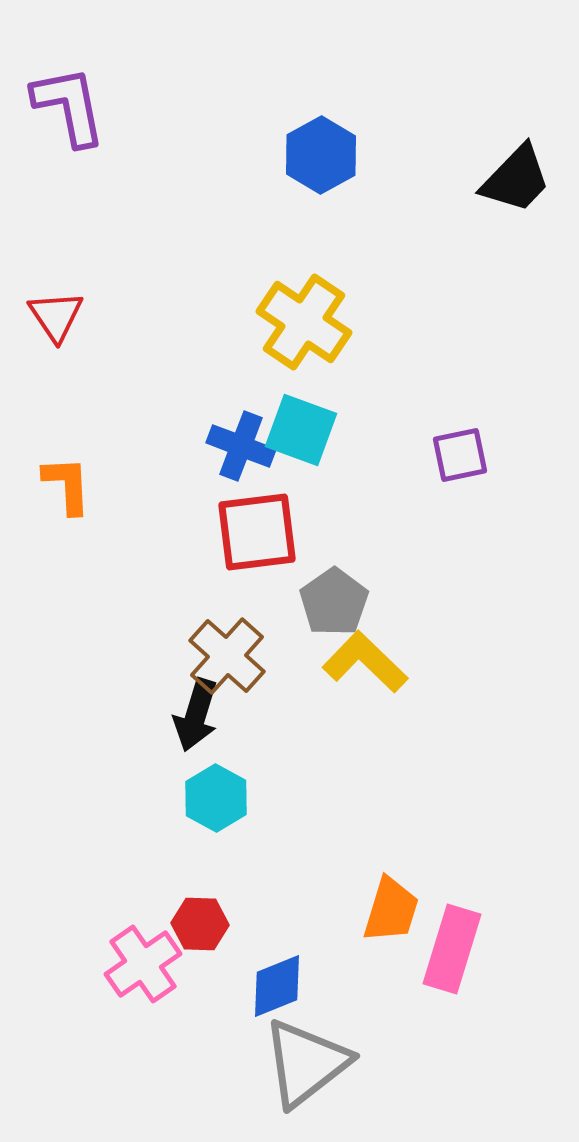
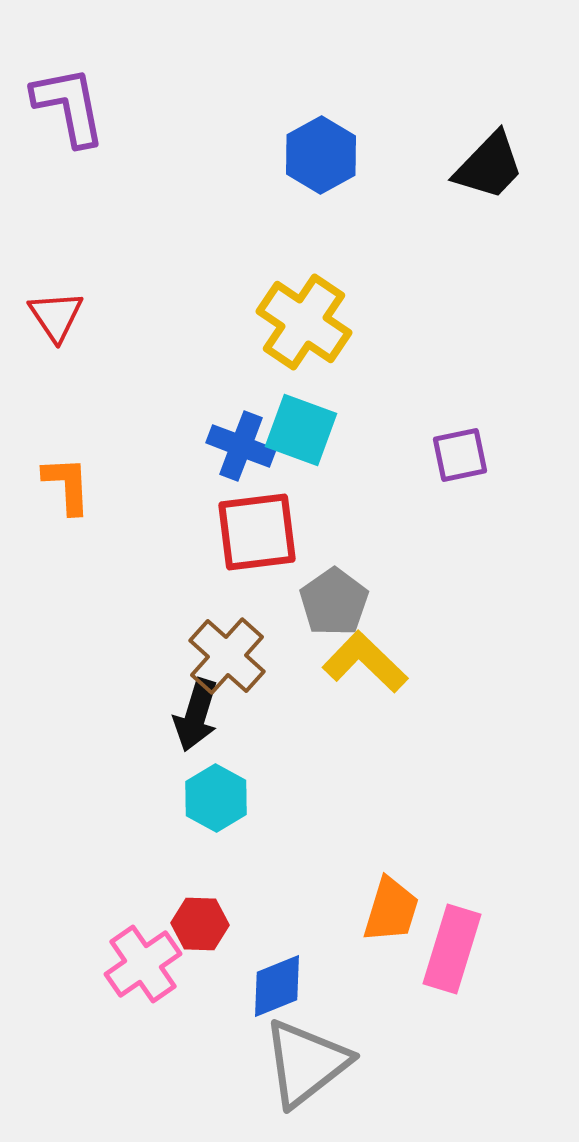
black trapezoid: moved 27 px left, 13 px up
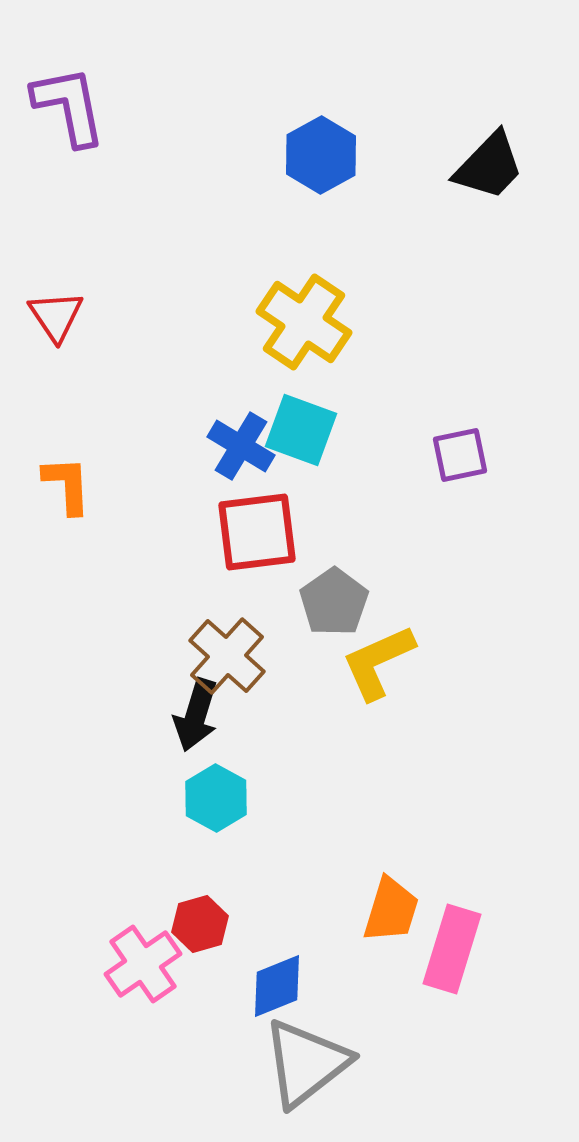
blue cross: rotated 10 degrees clockwise
yellow L-shape: moved 13 px right; rotated 68 degrees counterclockwise
red hexagon: rotated 18 degrees counterclockwise
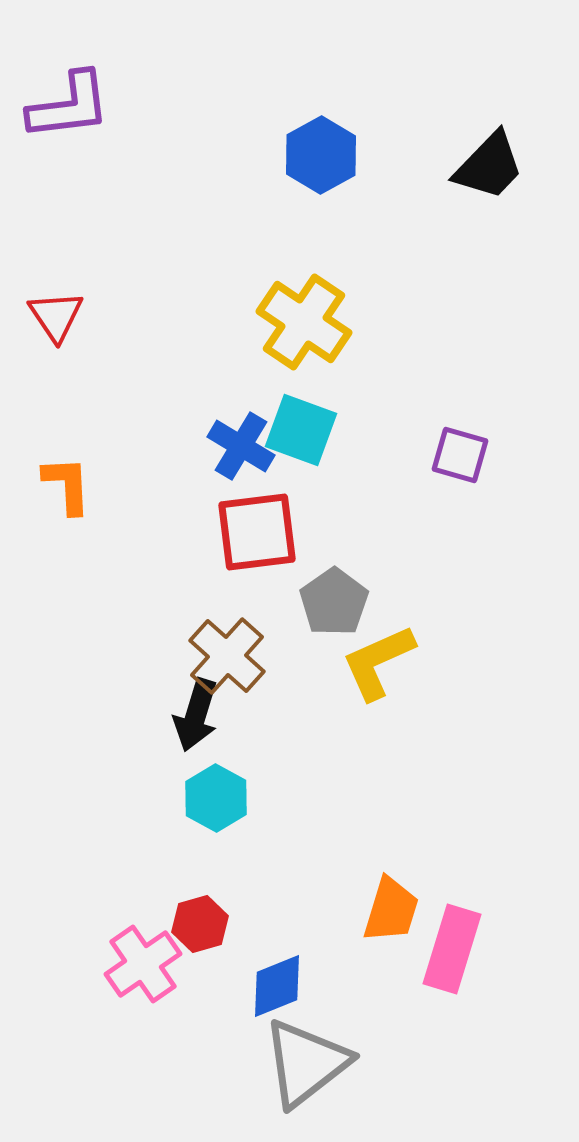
purple L-shape: rotated 94 degrees clockwise
purple square: rotated 28 degrees clockwise
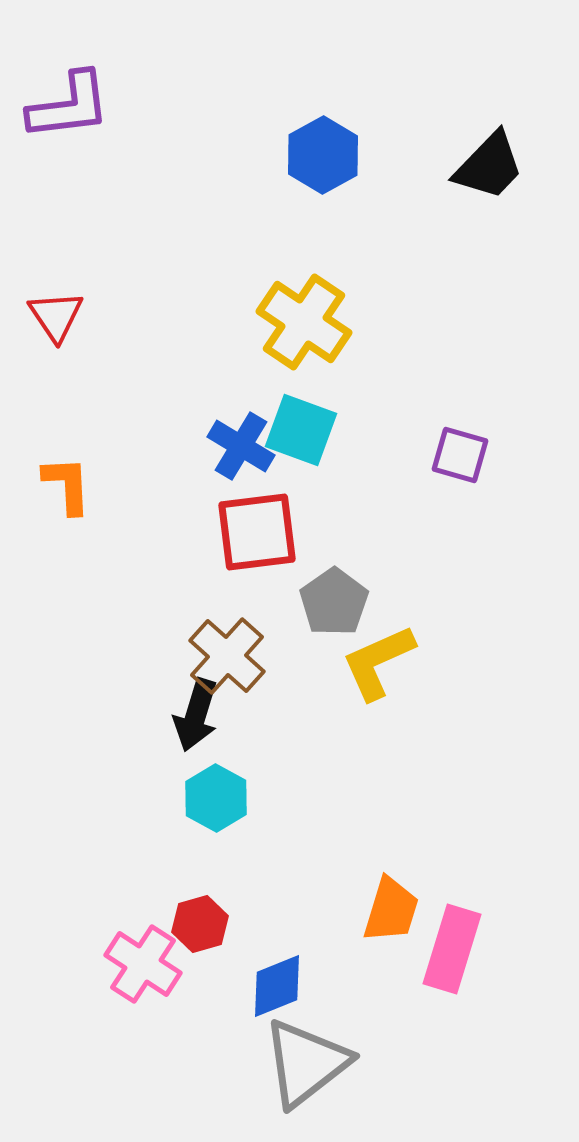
blue hexagon: moved 2 px right
pink cross: rotated 22 degrees counterclockwise
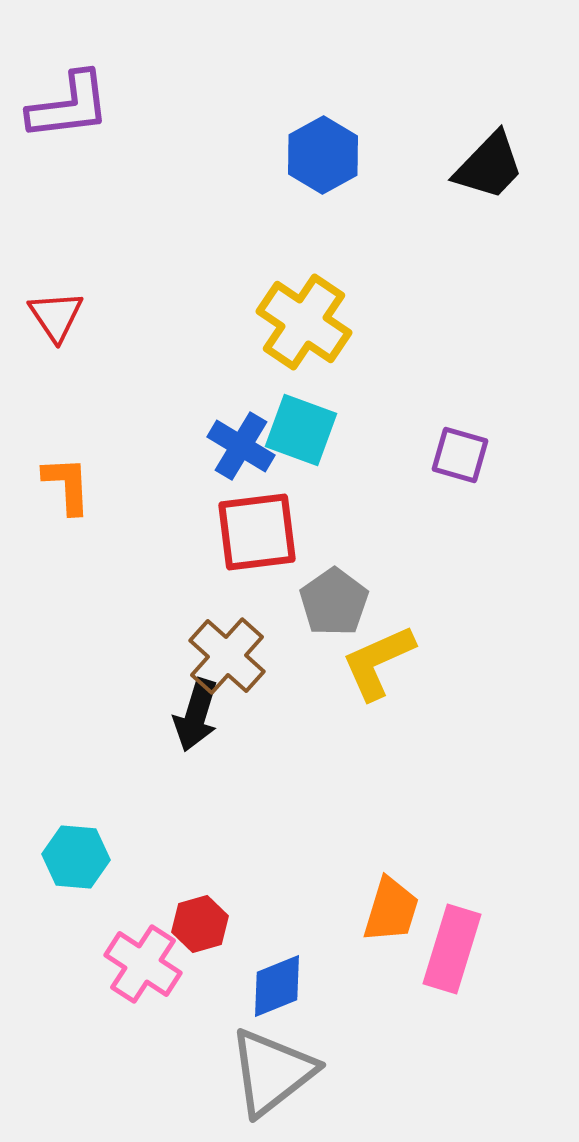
cyan hexagon: moved 140 px left, 59 px down; rotated 24 degrees counterclockwise
gray triangle: moved 34 px left, 9 px down
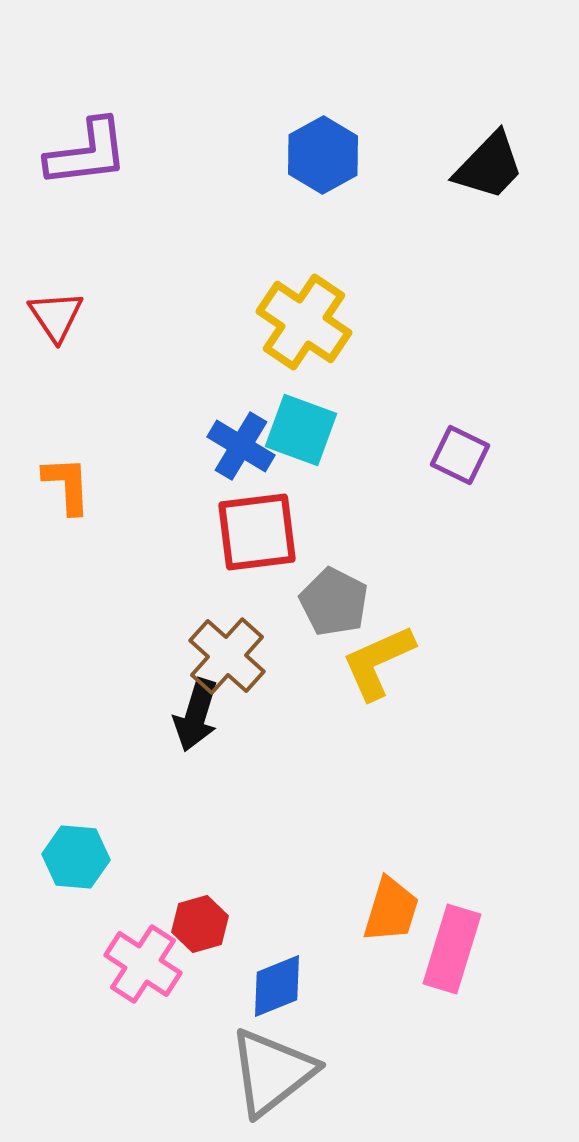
purple L-shape: moved 18 px right, 47 px down
purple square: rotated 10 degrees clockwise
gray pentagon: rotated 10 degrees counterclockwise
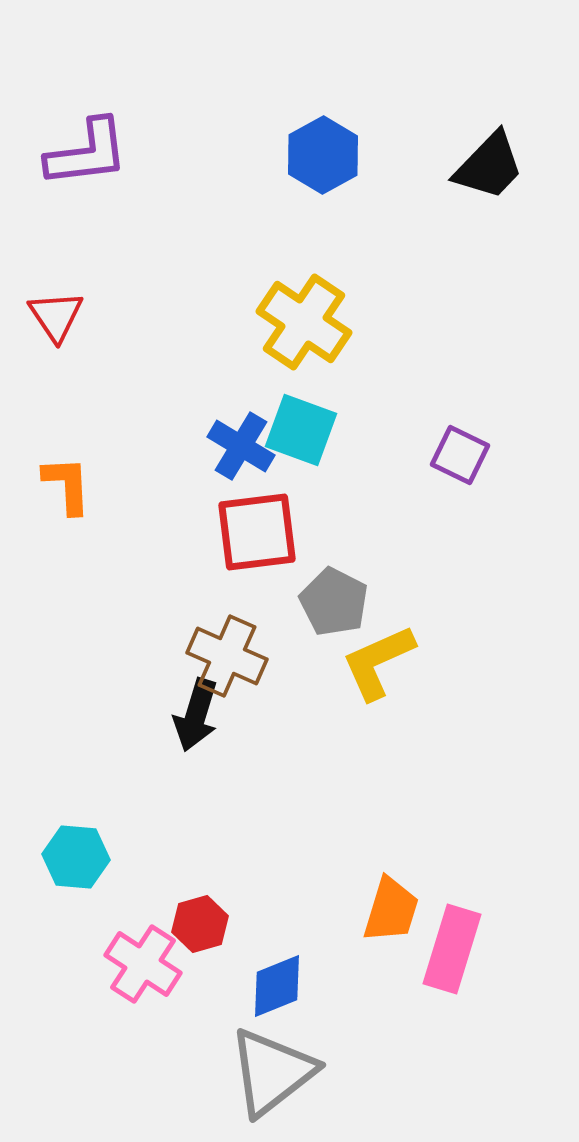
brown cross: rotated 18 degrees counterclockwise
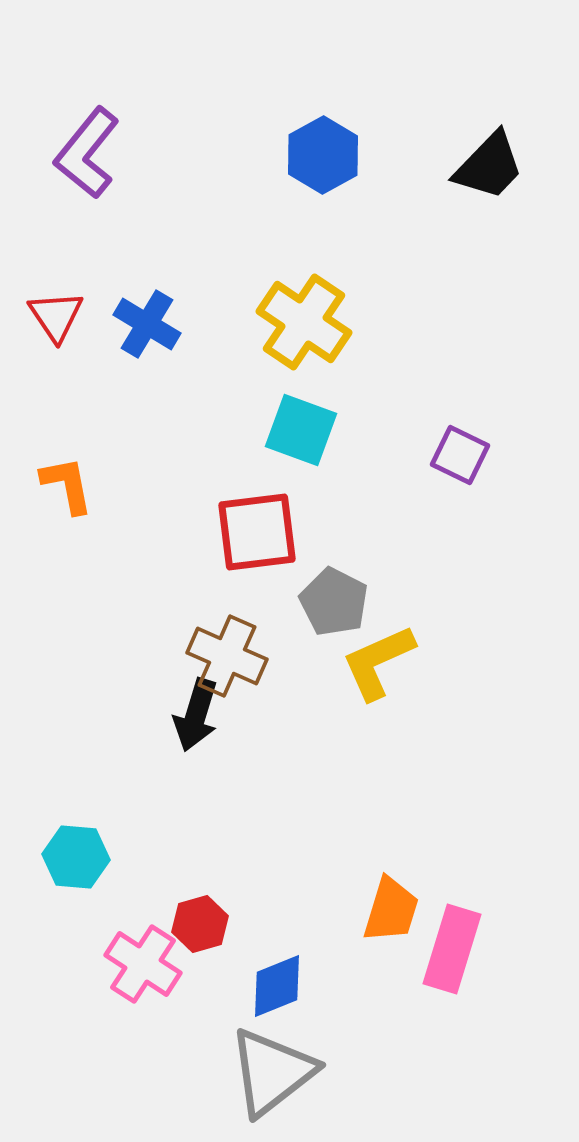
purple L-shape: rotated 136 degrees clockwise
blue cross: moved 94 px left, 122 px up
orange L-shape: rotated 8 degrees counterclockwise
